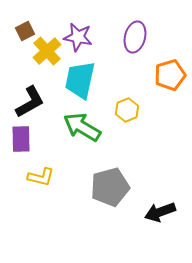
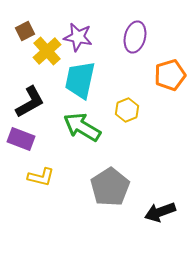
purple rectangle: rotated 68 degrees counterclockwise
gray pentagon: rotated 18 degrees counterclockwise
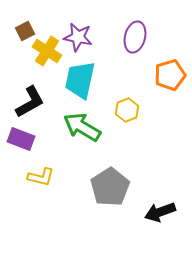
yellow cross: rotated 16 degrees counterclockwise
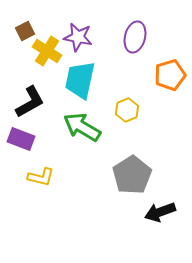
gray pentagon: moved 22 px right, 12 px up
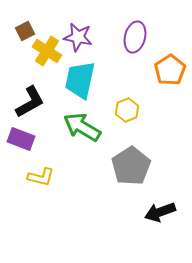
orange pentagon: moved 5 px up; rotated 16 degrees counterclockwise
gray pentagon: moved 1 px left, 9 px up
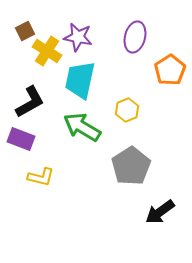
black arrow: rotated 16 degrees counterclockwise
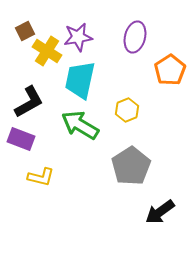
purple star: rotated 20 degrees counterclockwise
black L-shape: moved 1 px left
green arrow: moved 2 px left, 2 px up
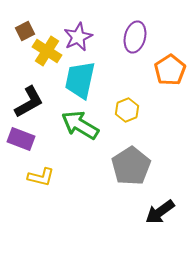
purple star: rotated 16 degrees counterclockwise
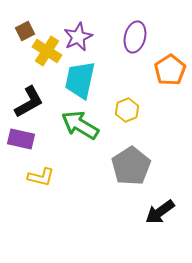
purple rectangle: rotated 8 degrees counterclockwise
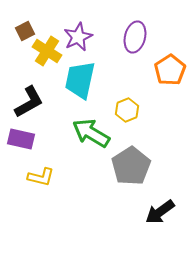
green arrow: moved 11 px right, 8 px down
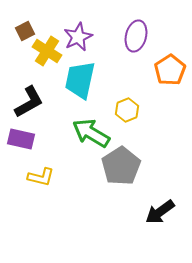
purple ellipse: moved 1 px right, 1 px up
gray pentagon: moved 10 px left
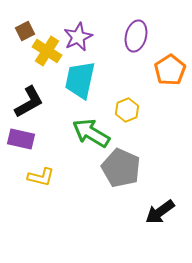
gray pentagon: moved 2 px down; rotated 15 degrees counterclockwise
